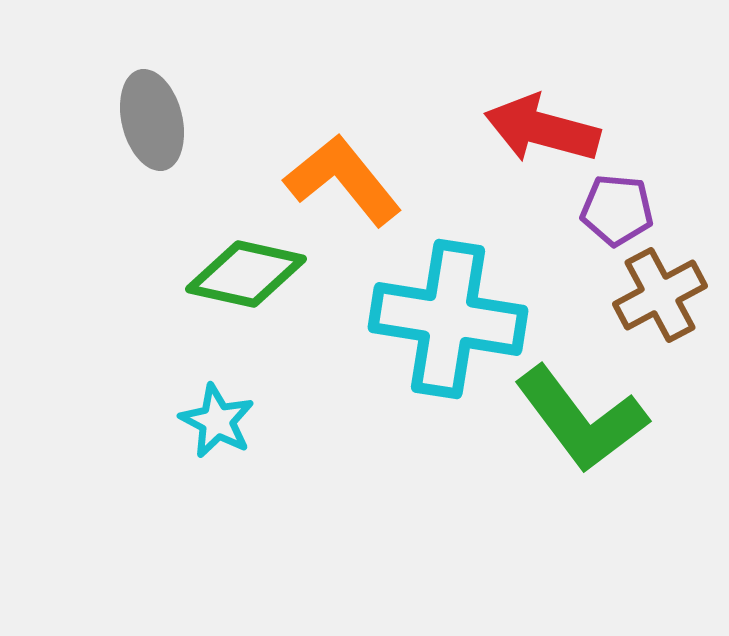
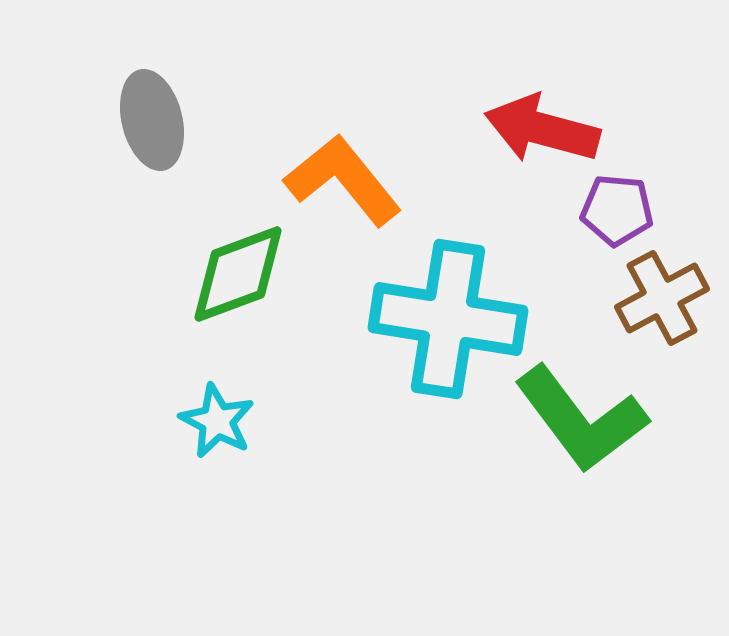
green diamond: moved 8 px left; rotated 33 degrees counterclockwise
brown cross: moved 2 px right, 3 px down
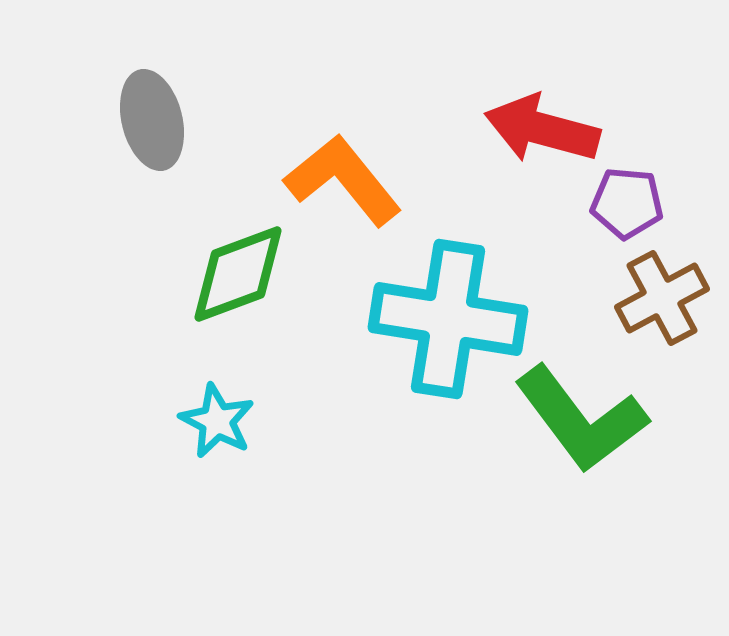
purple pentagon: moved 10 px right, 7 px up
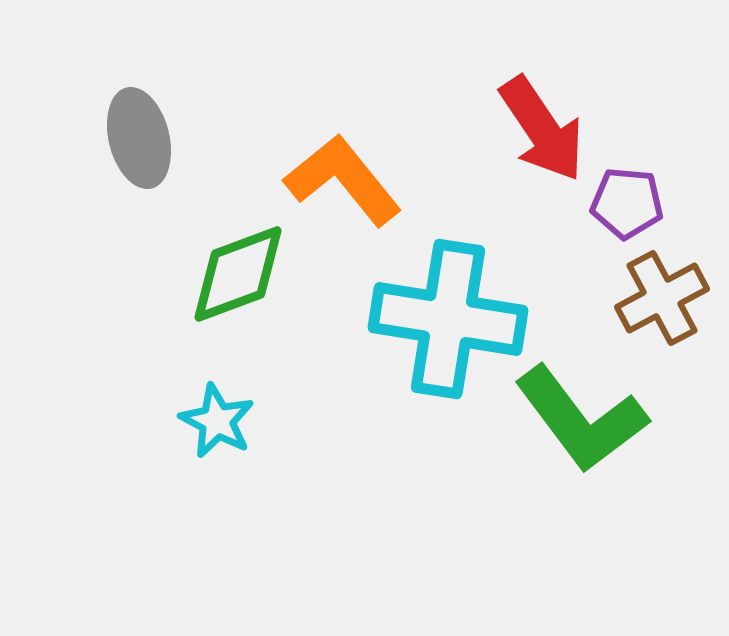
gray ellipse: moved 13 px left, 18 px down
red arrow: rotated 139 degrees counterclockwise
